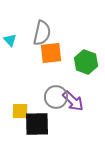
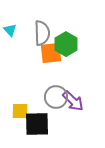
gray semicircle: rotated 15 degrees counterclockwise
cyan triangle: moved 10 px up
green hexagon: moved 20 px left, 18 px up; rotated 10 degrees clockwise
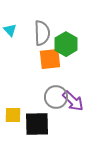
orange square: moved 1 px left, 6 px down
yellow square: moved 7 px left, 4 px down
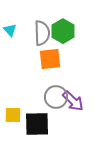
green hexagon: moved 3 px left, 13 px up
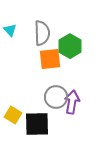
green hexagon: moved 7 px right, 15 px down
purple arrow: moved 1 px left, 1 px down; rotated 125 degrees counterclockwise
yellow square: rotated 30 degrees clockwise
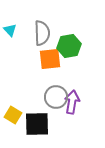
green hexagon: moved 1 px left; rotated 20 degrees clockwise
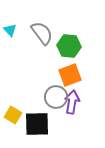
gray semicircle: rotated 35 degrees counterclockwise
green hexagon: rotated 15 degrees clockwise
orange square: moved 20 px right, 16 px down; rotated 15 degrees counterclockwise
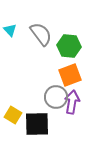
gray semicircle: moved 1 px left, 1 px down
